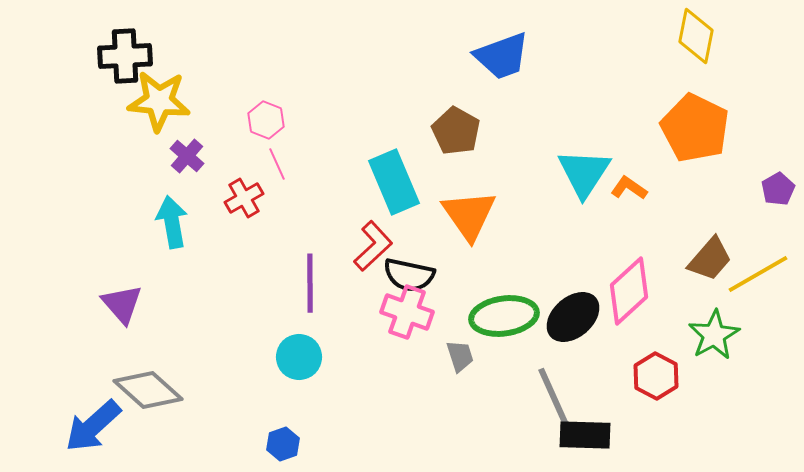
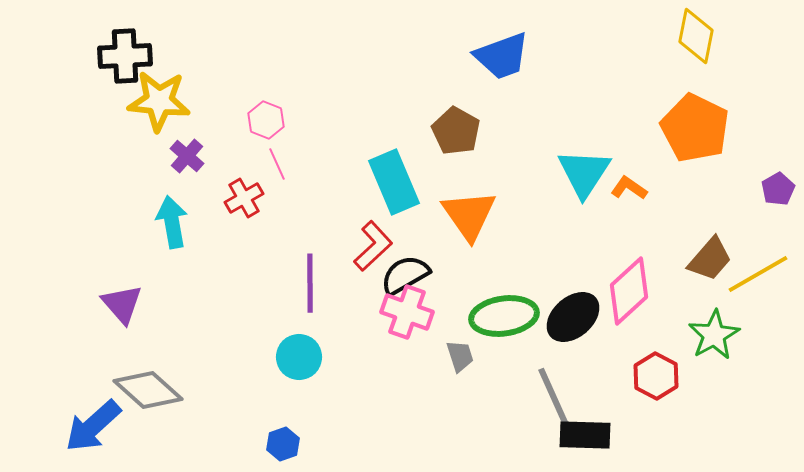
black semicircle: moved 4 px left; rotated 138 degrees clockwise
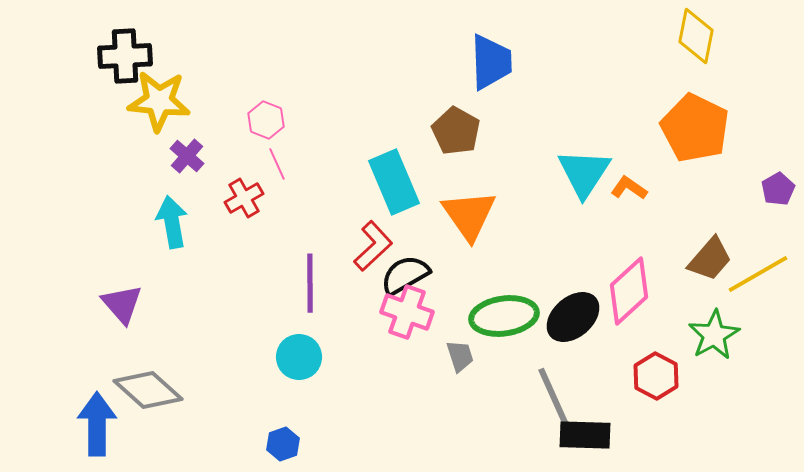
blue trapezoid: moved 11 px left, 6 px down; rotated 72 degrees counterclockwise
blue arrow: moved 4 px right, 2 px up; rotated 132 degrees clockwise
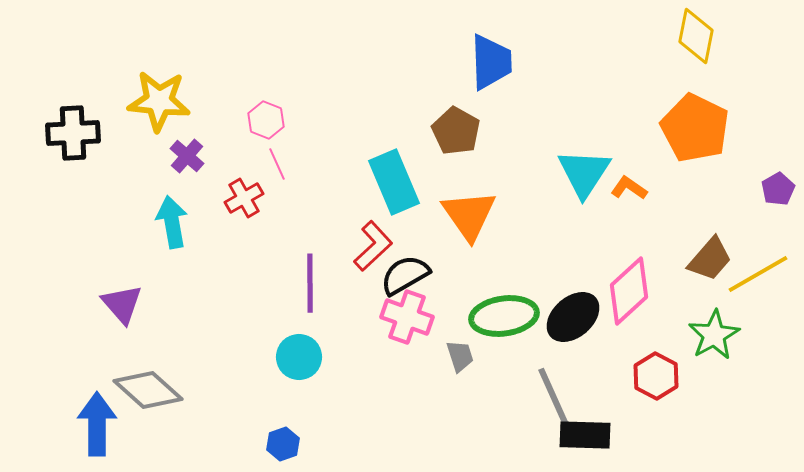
black cross: moved 52 px left, 77 px down
pink cross: moved 5 px down
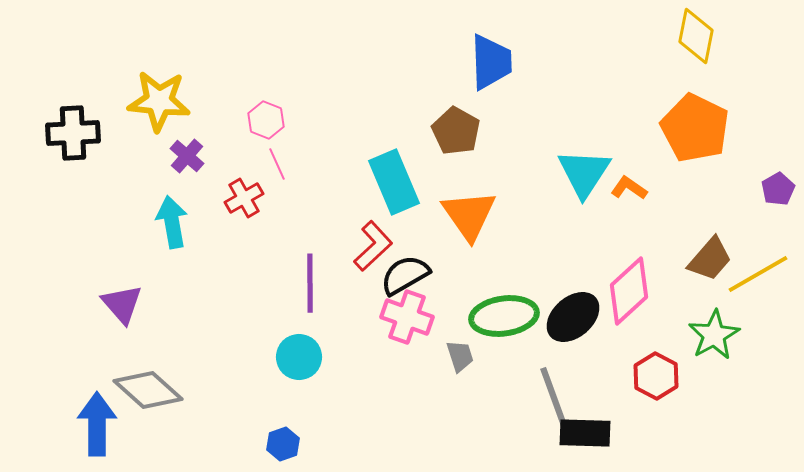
gray line: rotated 4 degrees clockwise
black rectangle: moved 2 px up
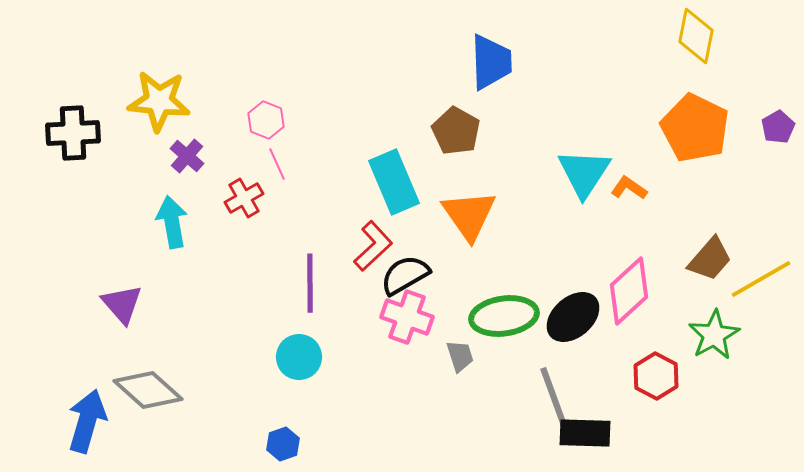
purple pentagon: moved 62 px up
yellow line: moved 3 px right, 5 px down
blue arrow: moved 10 px left, 3 px up; rotated 16 degrees clockwise
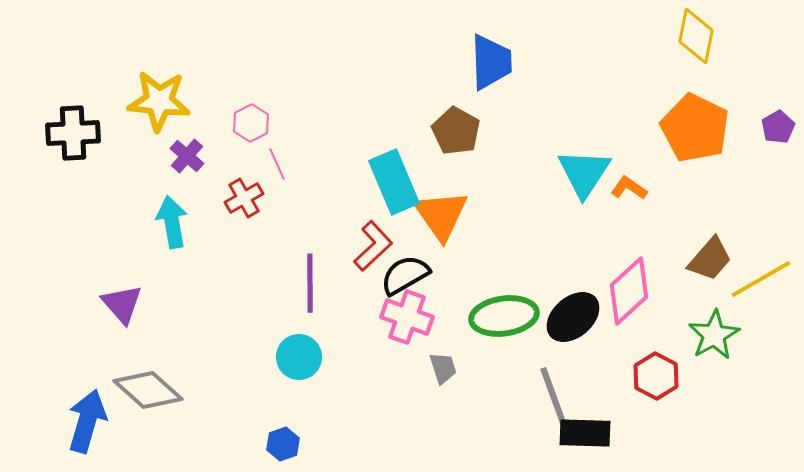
pink hexagon: moved 15 px left, 3 px down; rotated 12 degrees clockwise
orange triangle: moved 28 px left
gray trapezoid: moved 17 px left, 12 px down
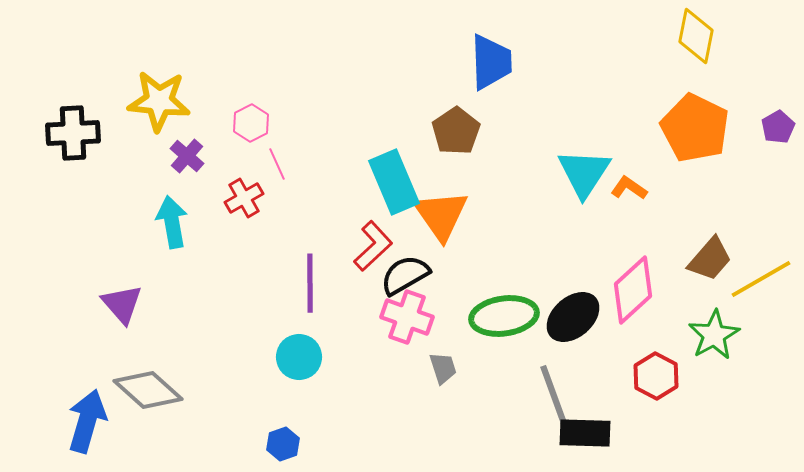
brown pentagon: rotated 9 degrees clockwise
pink diamond: moved 4 px right, 1 px up
gray line: moved 2 px up
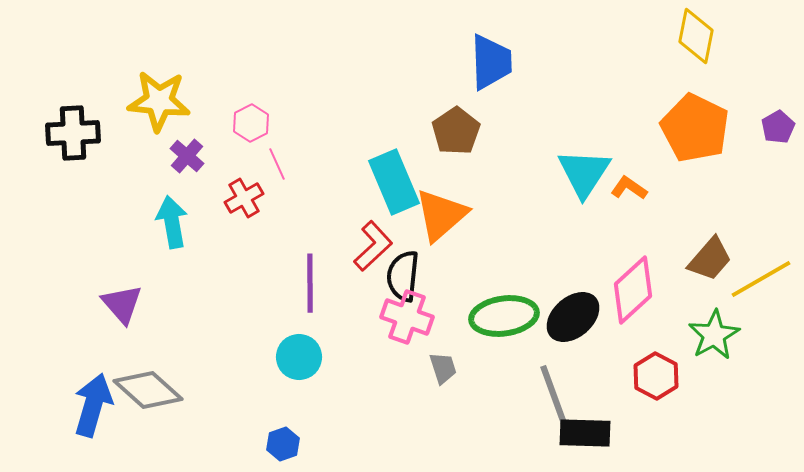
orange triangle: rotated 24 degrees clockwise
black semicircle: moved 2 px left, 1 px down; rotated 54 degrees counterclockwise
blue arrow: moved 6 px right, 16 px up
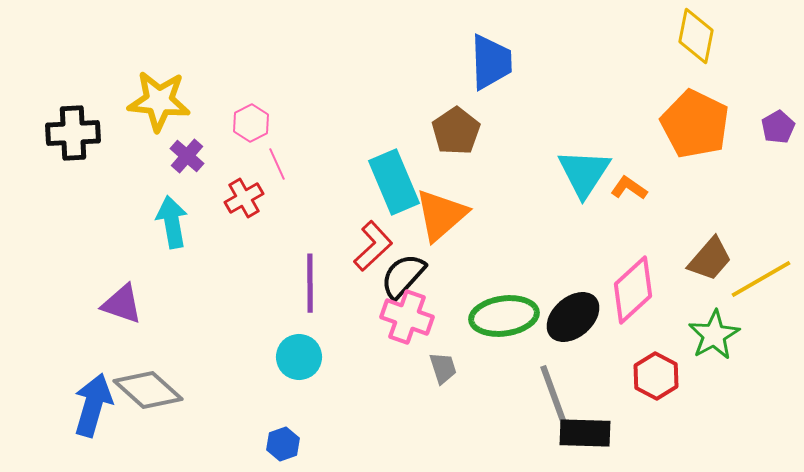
orange pentagon: moved 4 px up
black semicircle: rotated 36 degrees clockwise
purple triangle: rotated 30 degrees counterclockwise
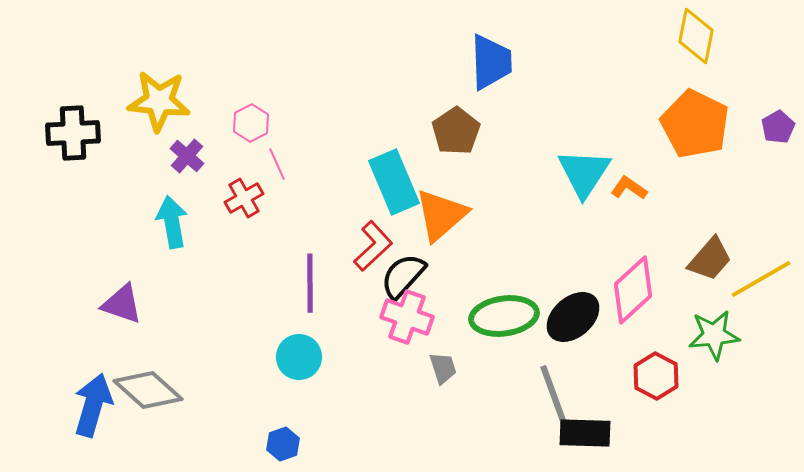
green star: rotated 24 degrees clockwise
